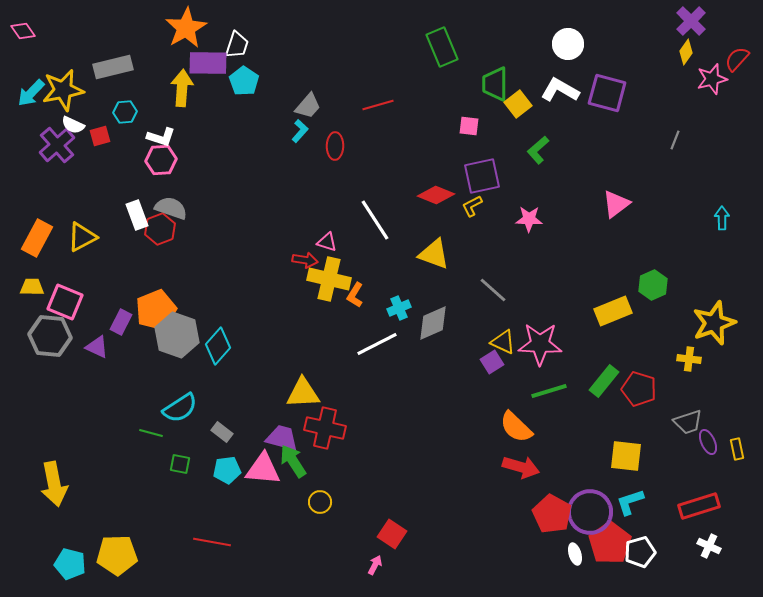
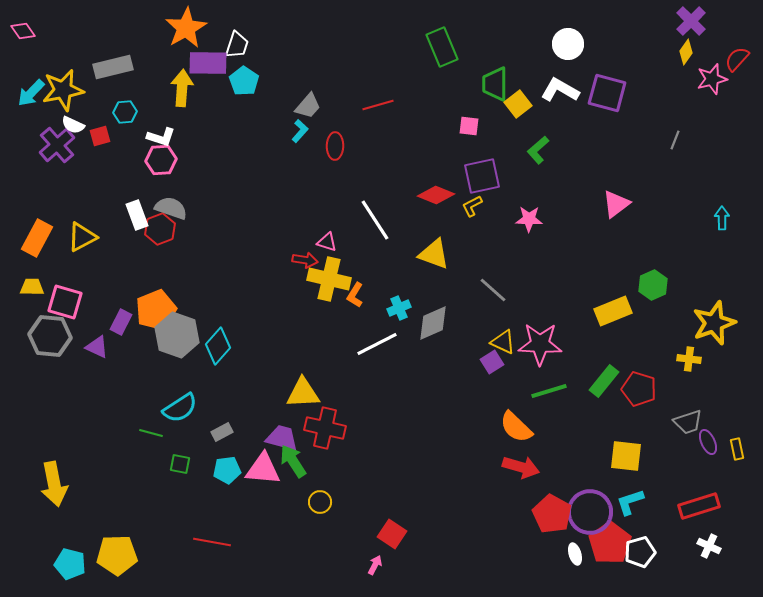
pink square at (65, 302): rotated 6 degrees counterclockwise
gray rectangle at (222, 432): rotated 65 degrees counterclockwise
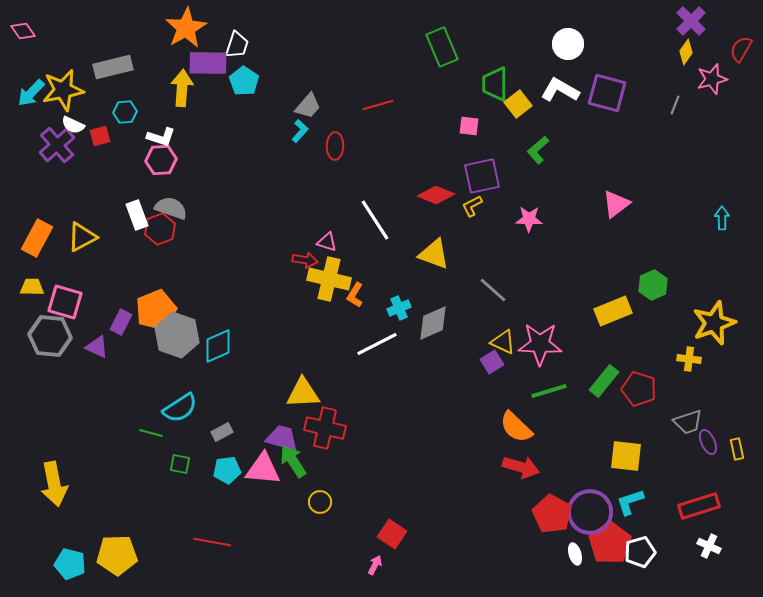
red semicircle at (737, 59): moved 4 px right, 10 px up; rotated 12 degrees counterclockwise
gray line at (675, 140): moved 35 px up
cyan diamond at (218, 346): rotated 24 degrees clockwise
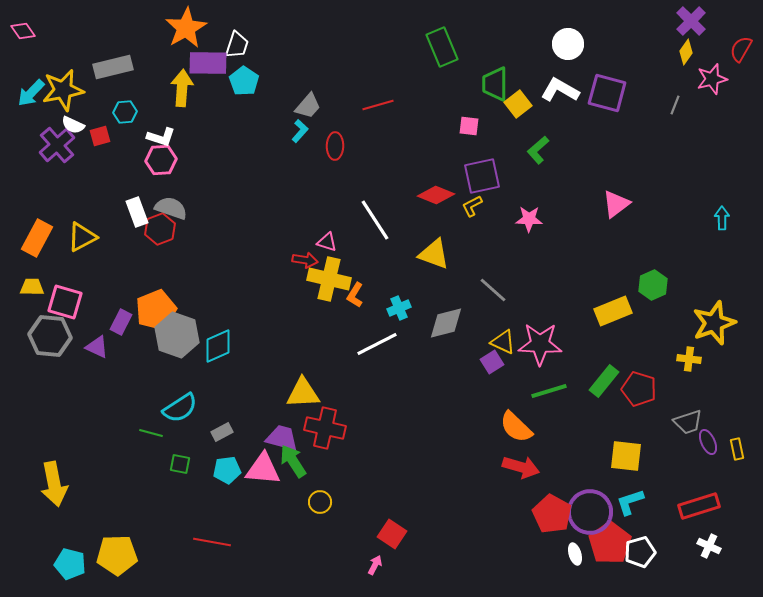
white rectangle at (137, 215): moved 3 px up
gray diamond at (433, 323): moved 13 px right; rotated 9 degrees clockwise
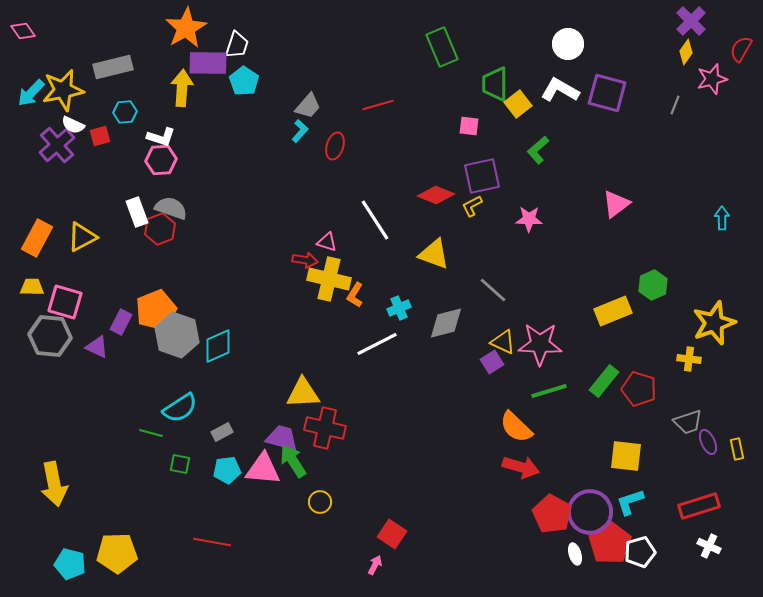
red ellipse at (335, 146): rotated 16 degrees clockwise
yellow pentagon at (117, 555): moved 2 px up
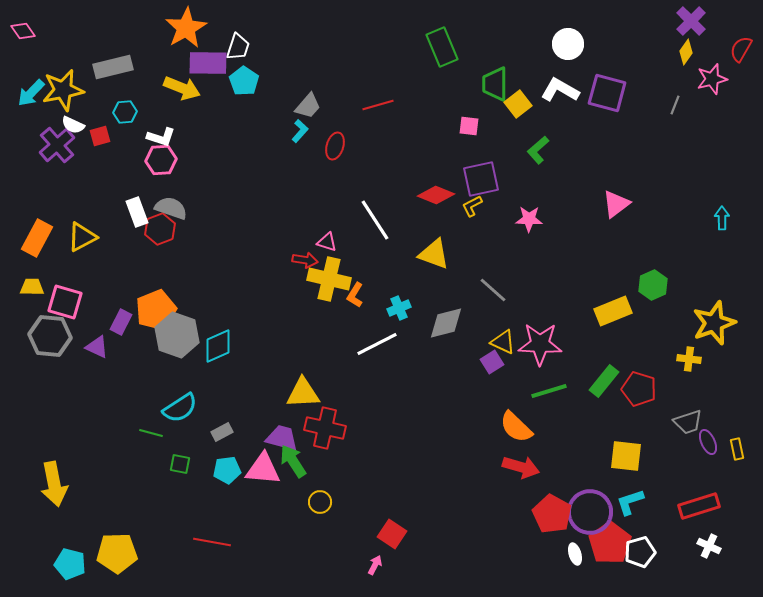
white trapezoid at (237, 45): moved 1 px right, 2 px down
yellow arrow at (182, 88): rotated 108 degrees clockwise
purple square at (482, 176): moved 1 px left, 3 px down
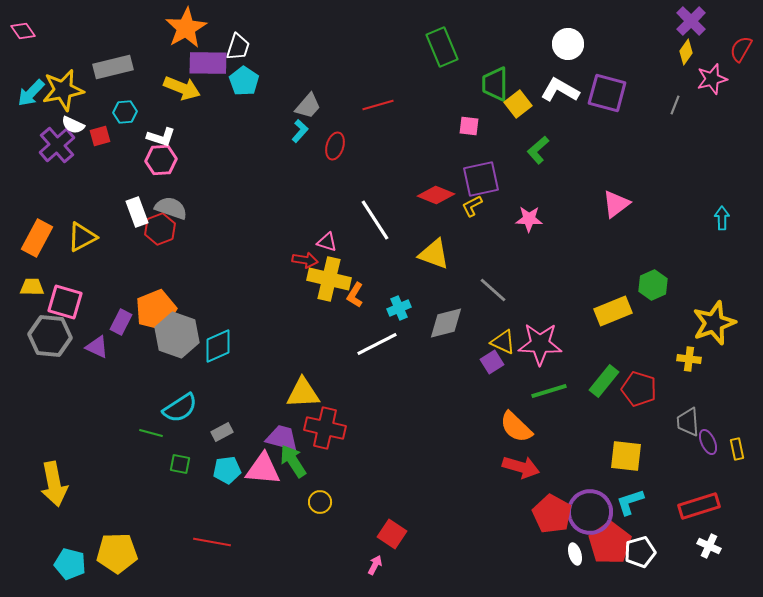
gray trapezoid at (688, 422): rotated 104 degrees clockwise
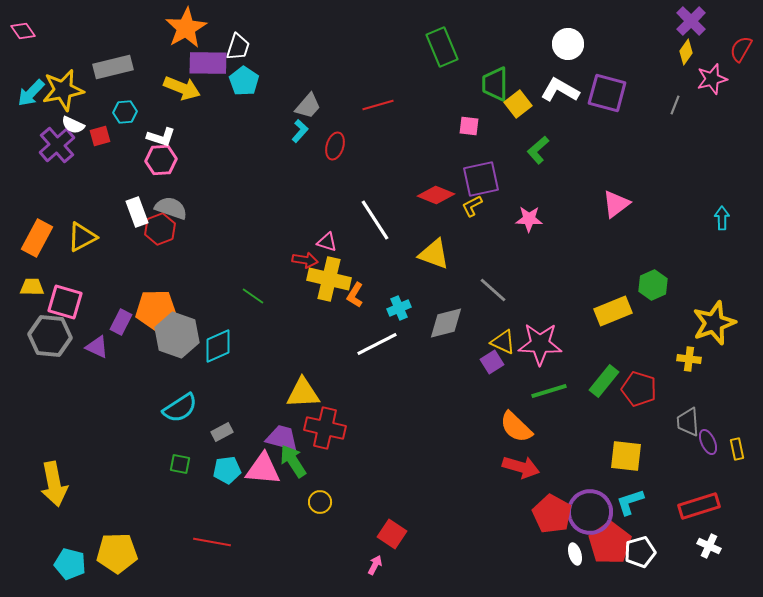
orange pentagon at (156, 310): rotated 21 degrees clockwise
green line at (151, 433): moved 102 px right, 137 px up; rotated 20 degrees clockwise
